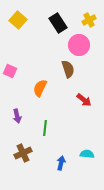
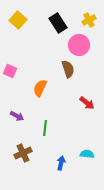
red arrow: moved 3 px right, 3 px down
purple arrow: rotated 48 degrees counterclockwise
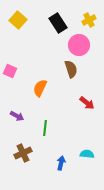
brown semicircle: moved 3 px right
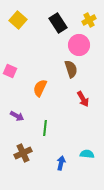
red arrow: moved 4 px left, 4 px up; rotated 21 degrees clockwise
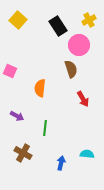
black rectangle: moved 3 px down
orange semicircle: rotated 18 degrees counterclockwise
brown cross: rotated 36 degrees counterclockwise
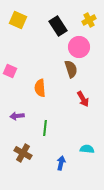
yellow square: rotated 18 degrees counterclockwise
pink circle: moved 2 px down
orange semicircle: rotated 12 degrees counterclockwise
purple arrow: rotated 144 degrees clockwise
cyan semicircle: moved 5 px up
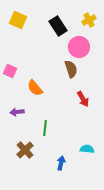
orange semicircle: moved 5 px left; rotated 36 degrees counterclockwise
purple arrow: moved 4 px up
brown cross: moved 2 px right, 3 px up; rotated 18 degrees clockwise
